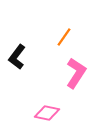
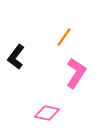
black L-shape: moved 1 px left
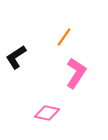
black L-shape: rotated 20 degrees clockwise
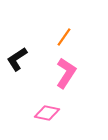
black L-shape: moved 1 px right, 2 px down
pink L-shape: moved 10 px left
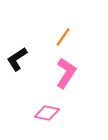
orange line: moved 1 px left
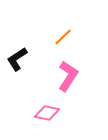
orange line: rotated 12 degrees clockwise
pink L-shape: moved 2 px right, 3 px down
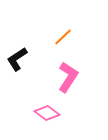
pink L-shape: moved 1 px down
pink diamond: rotated 25 degrees clockwise
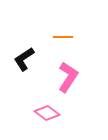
orange line: rotated 42 degrees clockwise
black L-shape: moved 7 px right
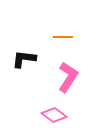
black L-shape: rotated 40 degrees clockwise
pink diamond: moved 7 px right, 2 px down
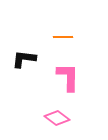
pink L-shape: rotated 32 degrees counterclockwise
pink diamond: moved 3 px right, 3 px down
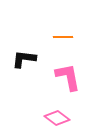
pink L-shape: rotated 12 degrees counterclockwise
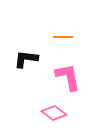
black L-shape: moved 2 px right
pink diamond: moved 3 px left, 5 px up
